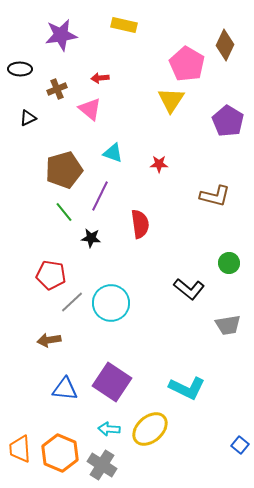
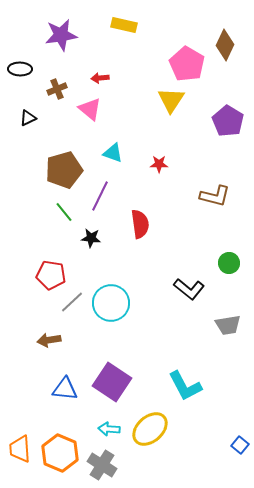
cyan L-shape: moved 2 px left, 2 px up; rotated 36 degrees clockwise
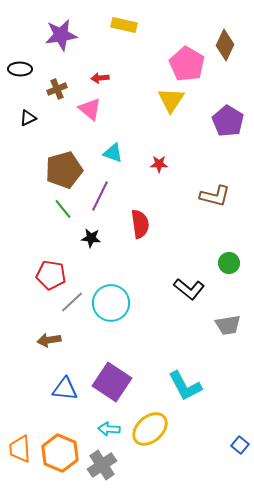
green line: moved 1 px left, 3 px up
gray cross: rotated 24 degrees clockwise
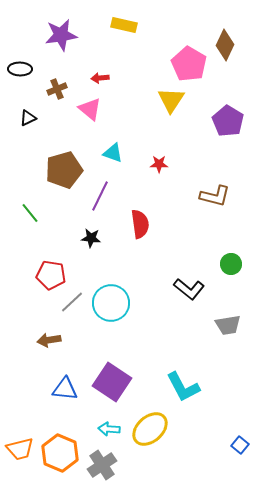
pink pentagon: moved 2 px right
green line: moved 33 px left, 4 px down
green circle: moved 2 px right, 1 px down
cyan L-shape: moved 2 px left, 1 px down
orange trapezoid: rotated 100 degrees counterclockwise
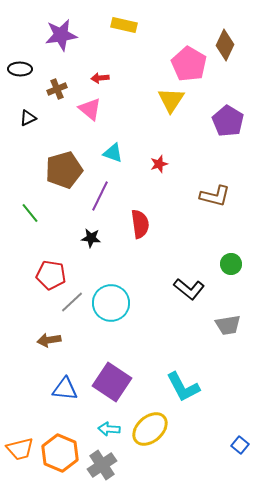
red star: rotated 18 degrees counterclockwise
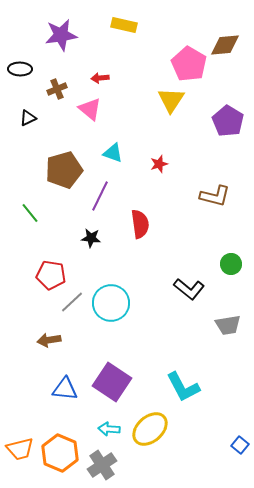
brown diamond: rotated 60 degrees clockwise
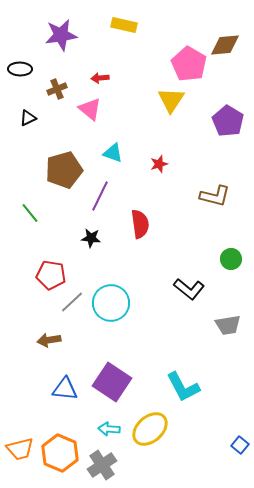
green circle: moved 5 px up
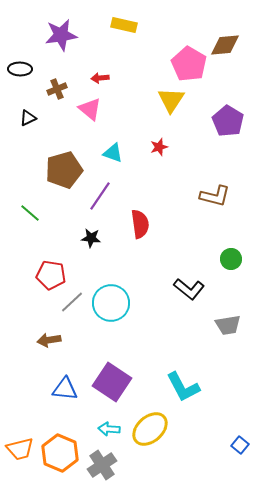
red star: moved 17 px up
purple line: rotated 8 degrees clockwise
green line: rotated 10 degrees counterclockwise
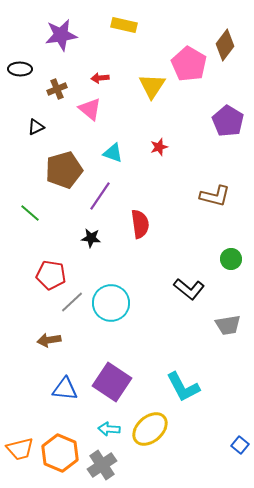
brown diamond: rotated 48 degrees counterclockwise
yellow triangle: moved 19 px left, 14 px up
black triangle: moved 8 px right, 9 px down
